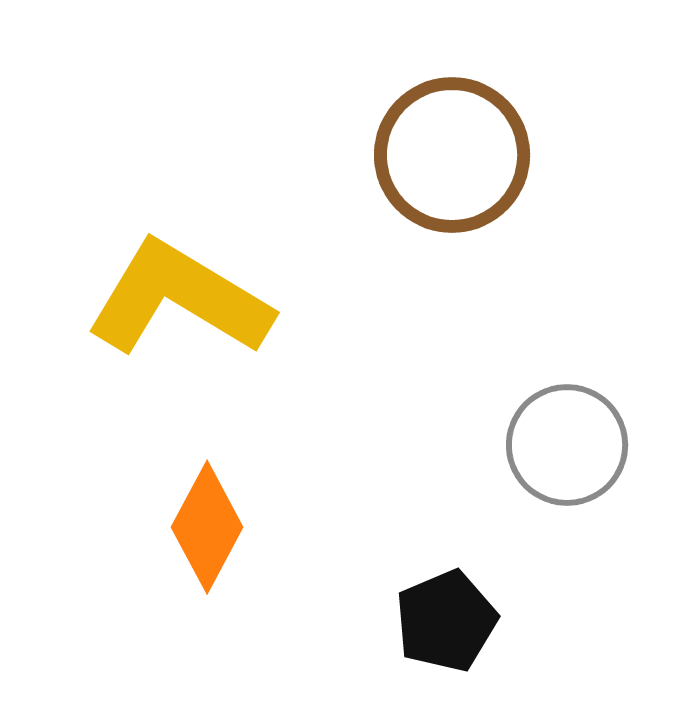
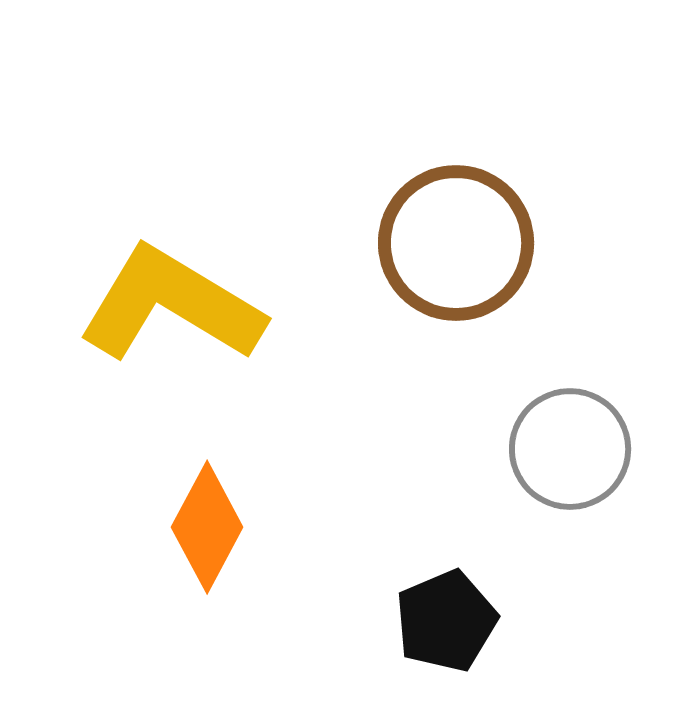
brown circle: moved 4 px right, 88 px down
yellow L-shape: moved 8 px left, 6 px down
gray circle: moved 3 px right, 4 px down
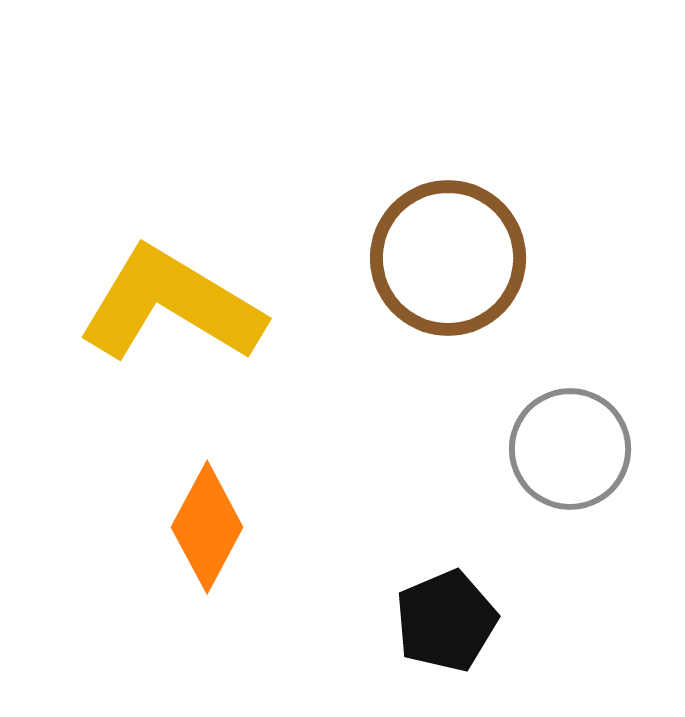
brown circle: moved 8 px left, 15 px down
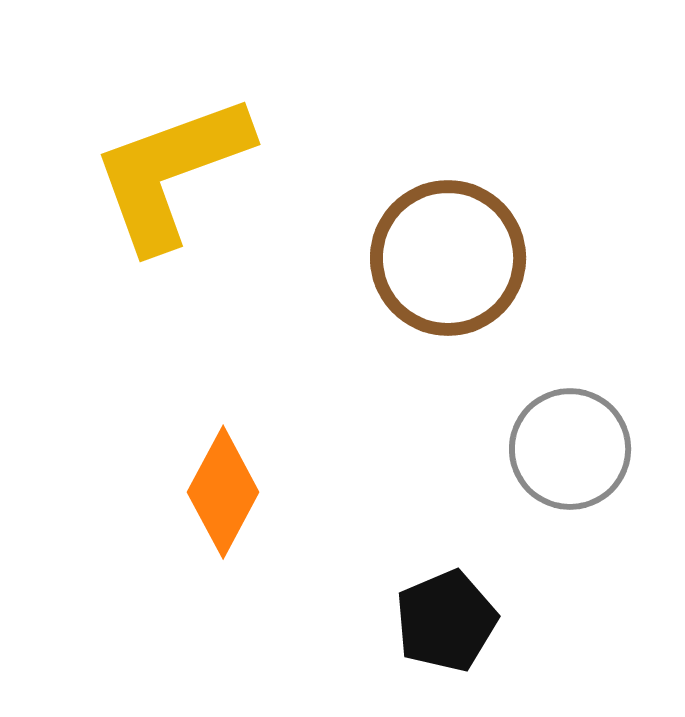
yellow L-shape: moved 133 px up; rotated 51 degrees counterclockwise
orange diamond: moved 16 px right, 35 px up
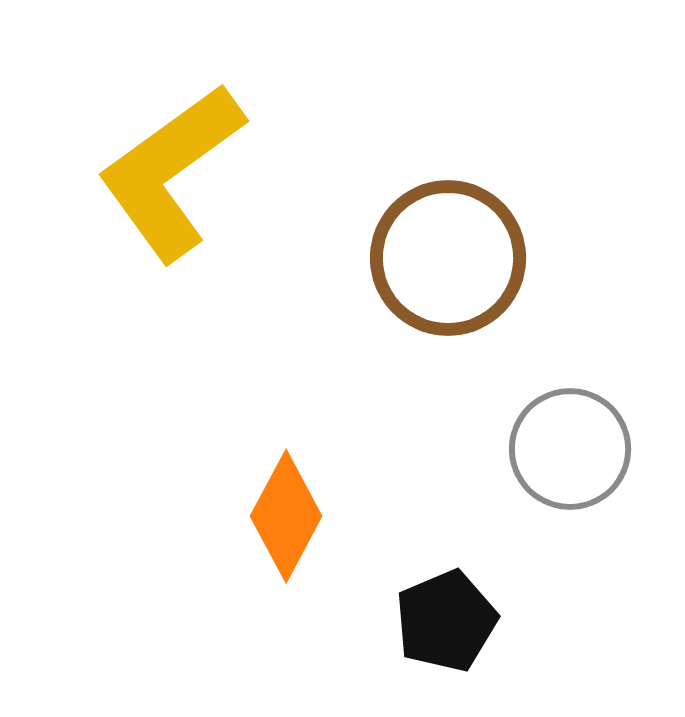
yellow L-shape: rotated 16 degrees counterclockwise
orange diamond: moved 63 px right, 24 px down
